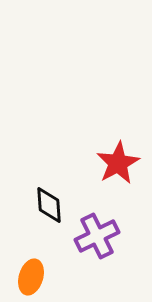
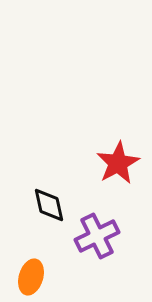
black diamond: rotated 9 degrees counterclockwise
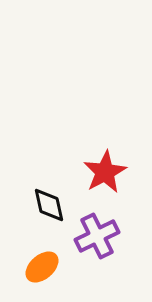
red star: moved 13 px left, 9 px down
orange ellipse: moved 11 px right, 10 px up; rotated 32 degrees clockwise
